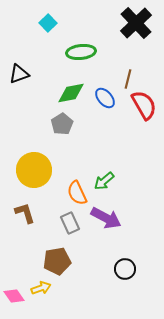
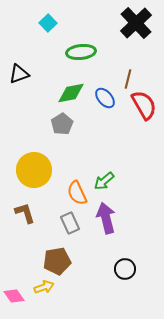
purple arrow: rotated 132 degrees counterclockwise
yellow arrow: moved 3 px right, 1 px up
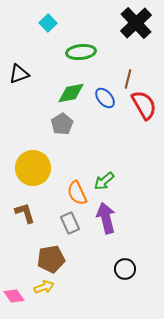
yellow circle: moved 1 px left, 2 px up
brown pentagon: moved 6 px left, 2 px up
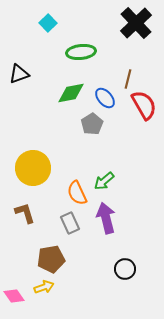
gray pentagon: moved 30 px right
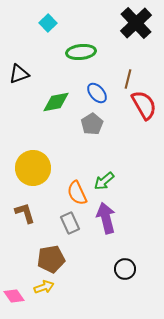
green diamond: moved 15 px left, 9 px down
blue ellipse: moved 8 px left, 5 px up
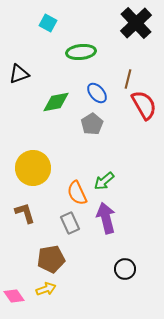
cyan square: rotated 18 degrees counterclockwise
yellow arrow: moved 2 px right, 2 px down
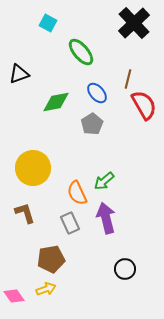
black cross: moved 2 px left
green ellipse: rotated 56 degrees clockwise
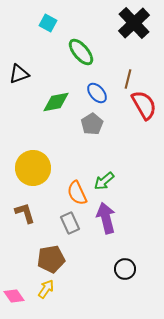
yellow arrow: rotated 36 degrees counterclockwise
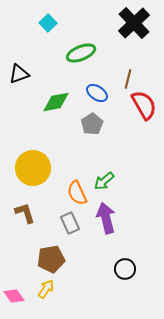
cyan square: rotated 18 degrees clockwise
green ellipse: moved 1 px down; rotated 72 degrees counterclockwise
blue ellipse: rotated 15 degrees counterclockwise
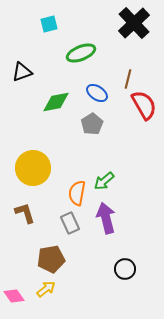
cyan square: moved 1 px right, 1 px down; rotated 30 degrees clockwise
black triangle: moved 3 px right, 2 px up
orange semicircle: rotated 35 degrees clockwise
yellow arrow: rotated 18 degrees clockwise
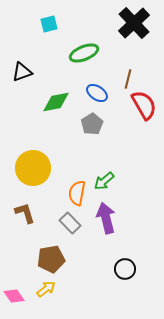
green ellipse: moved 3 px right
gray rectangle: rotated 20 degrees counterclockwise
